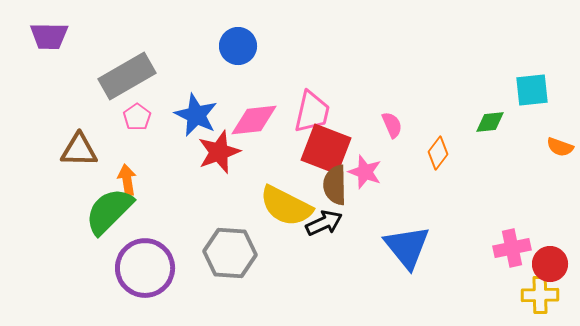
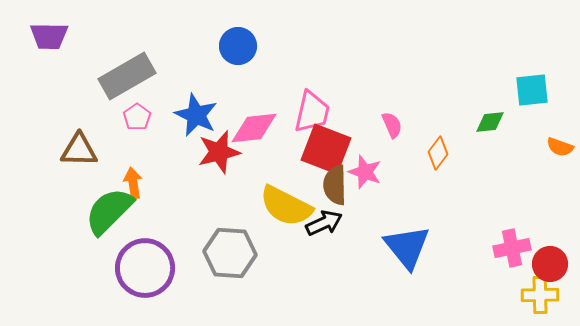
pink diamond: moved 8 px down
red star: rotated 6 degrees clockwise
orange arrow: moved 6 px right, 3 px down
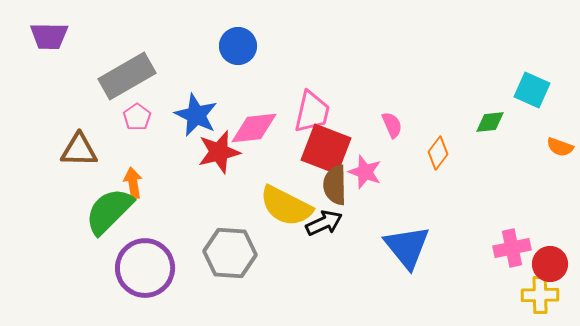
cyan square: rotated 30 degrees clockwise
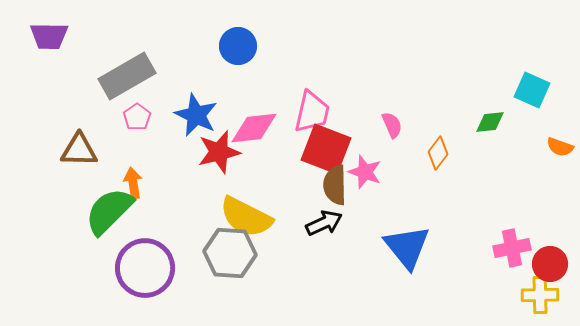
yellow semicircle: moved 40 px left, 11 px down
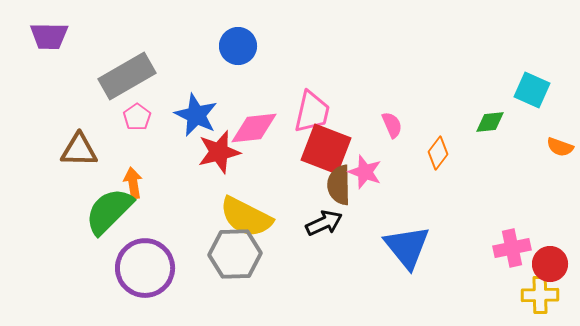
brown semicircle: moved 4 px right
gray hexagon: moved 5 px right, 1 px down; rotated 6 degrees counterclockwise
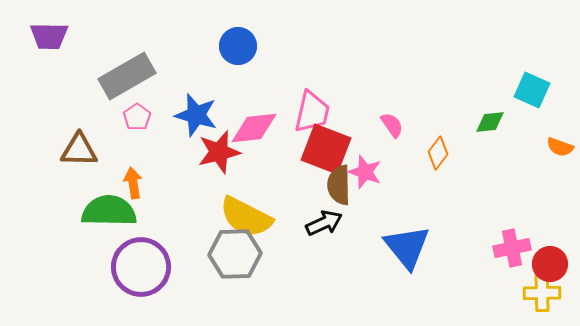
blue star: rotated 9 degrees counterclockwise
pink semicircle: rotated 12 degrees counterclockwise
green semicircle: rotated 46 degrees clockwise
purple circle: moved 4 px left, 1 px up
yellow cross: moved 2 px right, 2 px up
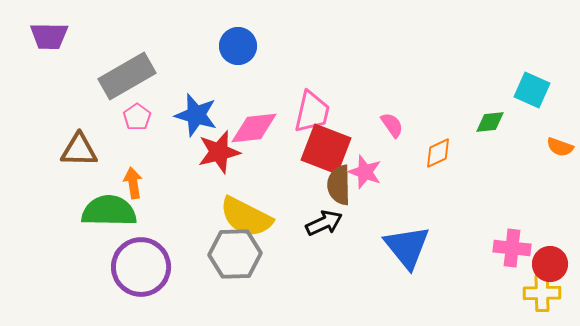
orange diamond: rotated 28 degrees clockwise
pink cross: rotated 18 degrees clockwise
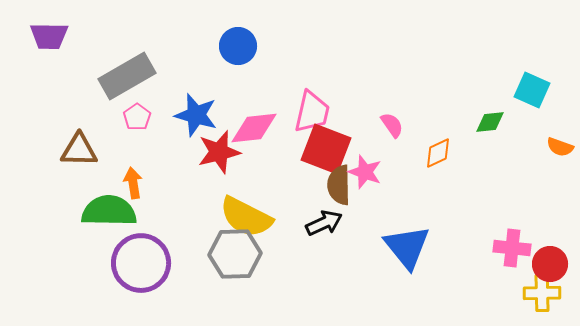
purple circle: moved 4 px up
